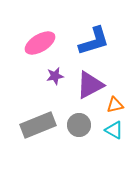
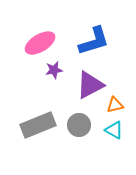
purple star: moved 1 px left, 6 px up
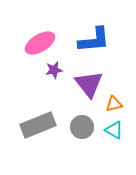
blue L-shape: moved 1 px up; rotated 12 degrees clockwise
purple triangle: moved 1 px left, 1 px up; rotated 40 degrees counterclockwise
orange triangle: moved 1 px left, 1 px up
gray circle: moved 3 px right, 2 px down
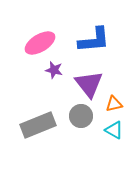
purple star: rotated 24 degrees clockwise
gray circle: moved 1 px left, 11 px up
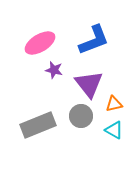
blue L-shape: rotated 16 degrees counterclockwise
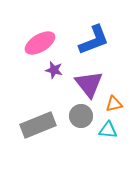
cyan triangle: moved 6 px left; rotated 24 degrees counterclockwise
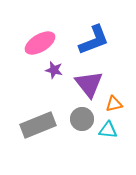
gray circle: moved 1 px right, 3 px down
